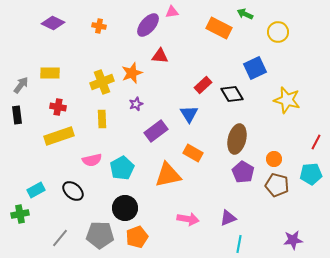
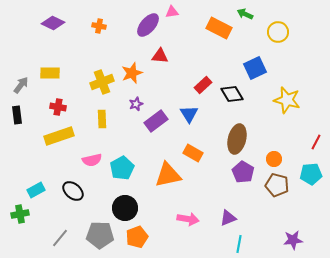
purple rectangle at (156, 131): moved 10 px up
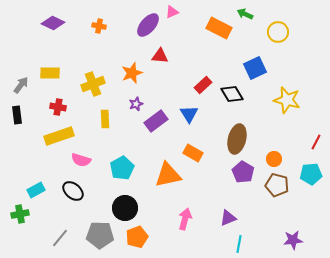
pink triangle at (172, 12): rotated 16 degrees counterclockwise
yellow cross at (102, 82): moved 9 px left, 2 px down
yellow rectangle at (102, 119): moved 3 px right
pink semicircle at (92, 160): moved 11 px left; rotated 30 degrees clockwise
pink arrow at (188, 219): moved 3 px left; rotated 85 degrees counterclockwise
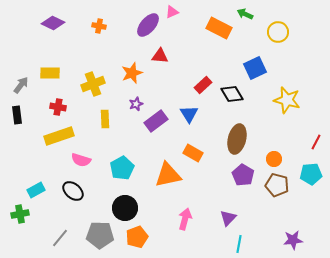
purple pentagon at (243, 172): moved 3 px down
purple triangle at (228, 218): rotated 24 degrees counterclockwise
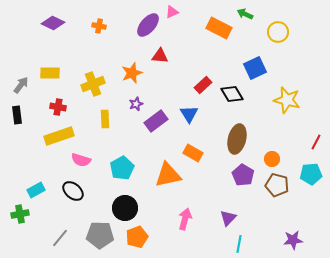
orange circle at (274, 159): moved 2 px left
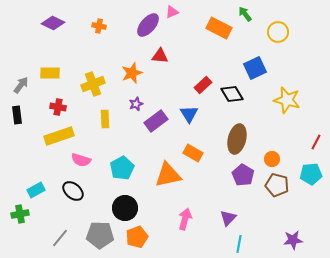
green arrow at (245, 14): rotated 28 degrees clockwise
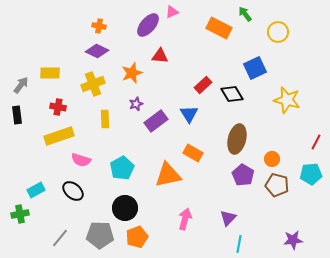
purple diamond at (53, 23): moved 44 px right, 28 px down
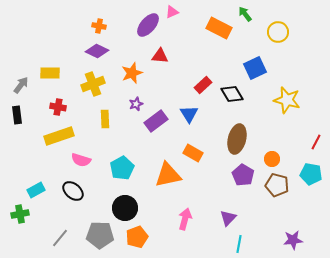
cyan pentagon at (311, 174): rotated 15 degrees clockwise
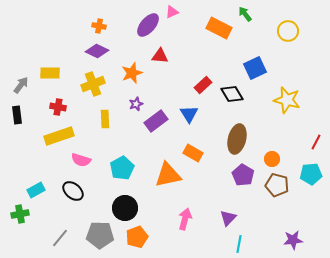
yellow circle at (278, 32): moved 10 px right, 1 px up
cyan pentagon at (311, 174): rotated 15 degrees counterclockwise
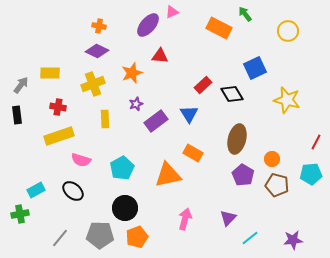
cyan line at (239, 244): moved 11 px right, 6 px up; rotated 42 degrees clockwise
